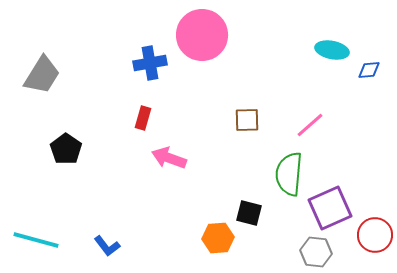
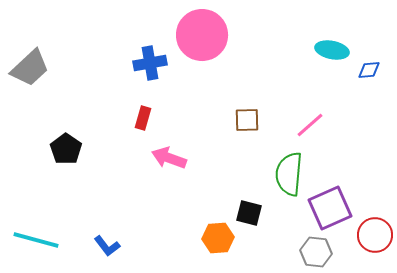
gray trapezoid: moved 12 px left, 7 px up; rotated 15 degrees clockwise
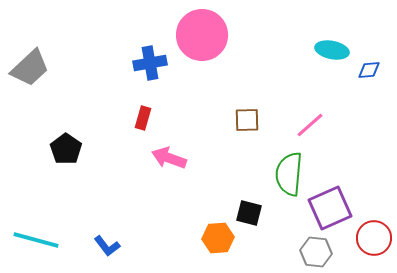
red circle: moved 1 px left, 3 px down
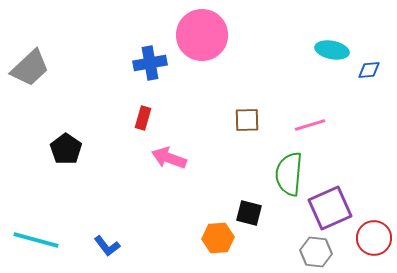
pink line: rotated 24 degrees clockwise
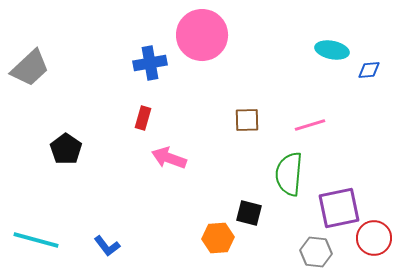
purple square: moved 9 px right; rotated 12 degrees clockwise
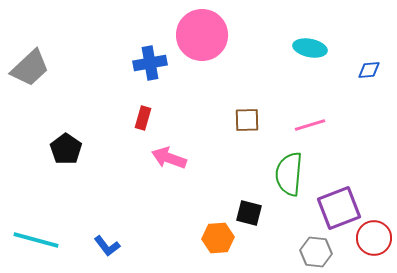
cyan ellipse: moved 22 px left, 2 px up
purple square: rotated 9 degrees counterclockwise
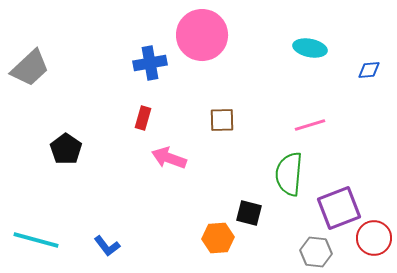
brown square: moved 25 px left
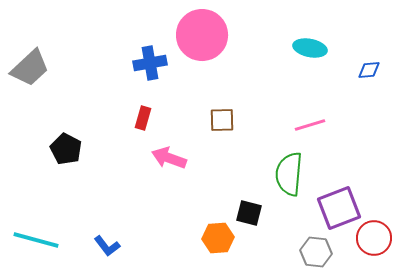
black pentagon: rotated 8 degrees counterclockwise
